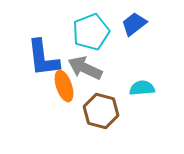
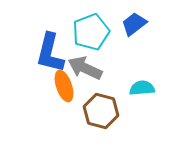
blue L-shape: moved 7 px right, 5 px up; rotated 21 degrees clockwise
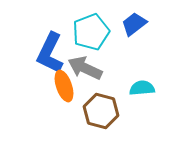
blue L-shape: rotated 12 degrees clockwise
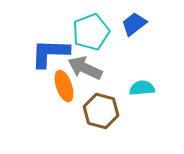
blue L-shape: rotated 66 degrees clockwise
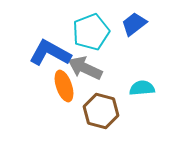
blue L-shape: rotated 27 degrees clockwise
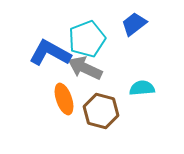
cyan pentagon: moved 4 px left, 7 px down
orange ellipse: moved 13 px down
